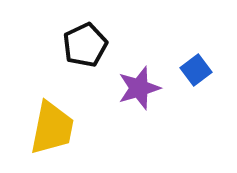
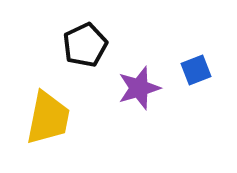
blue square: rotated 16 degrees clockwise
yellow trapezoid: moved 4 px left, 10 px up
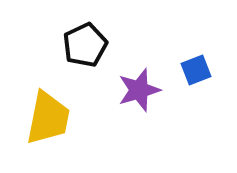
purple star: moved 2 px down
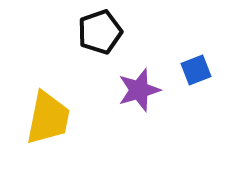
black pentagon: moved 15 px right, 13 px up; rotated 6 degrees clockwise
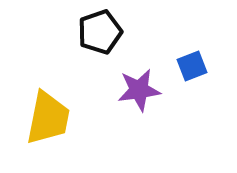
blue square: moved 4 px left, 4 px up
purple star: rotated 9 degrees clockwise
